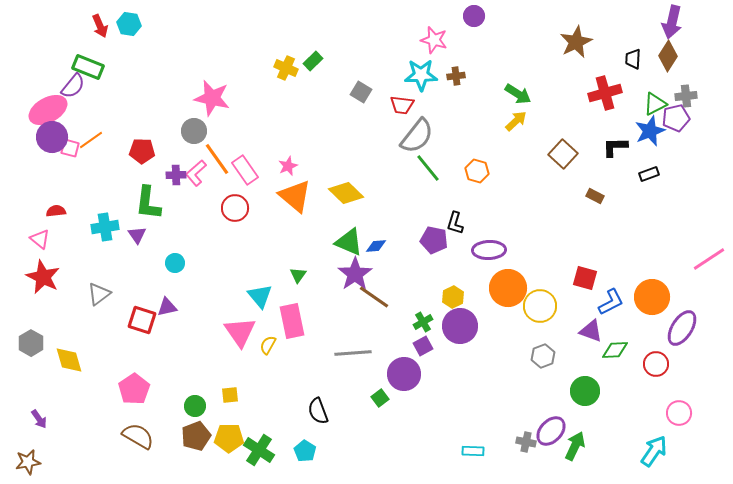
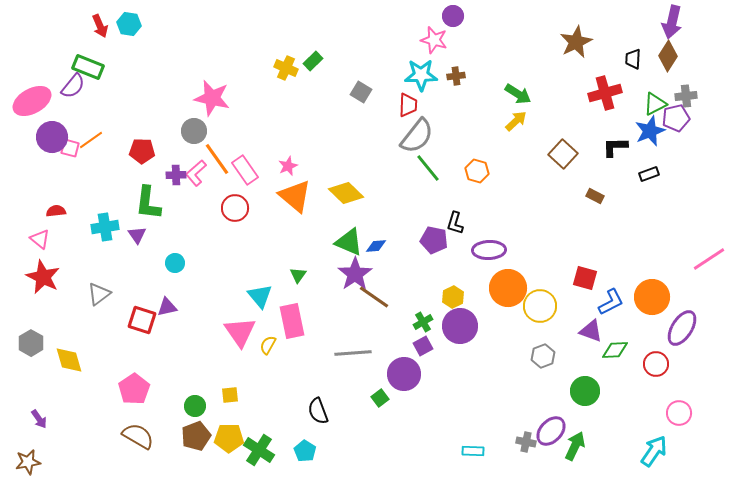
purple circle at (474, 16): moved 21 px left
red trapezoid at (402, 105): moved 6 px right; rotated 95 degrees counterclockwise
pink ellipse at (48, 110): moved 16 px left, 9 px up
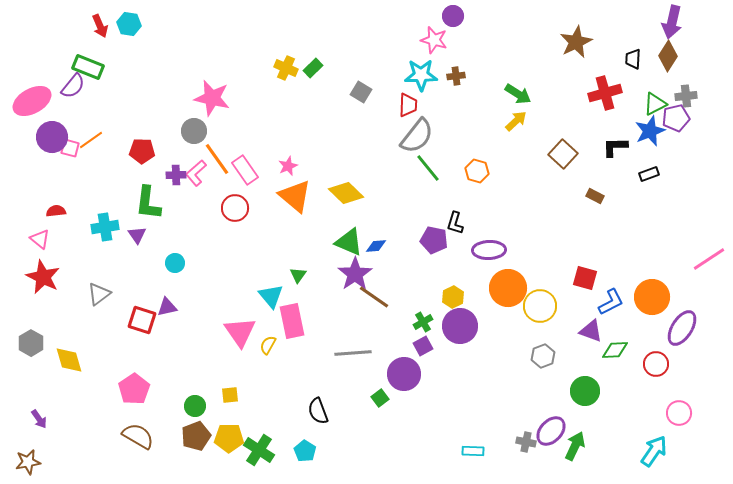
green rectangle at (313, 61): moved 7 px down
cyan triangle at (260, 296): moved 11 px right
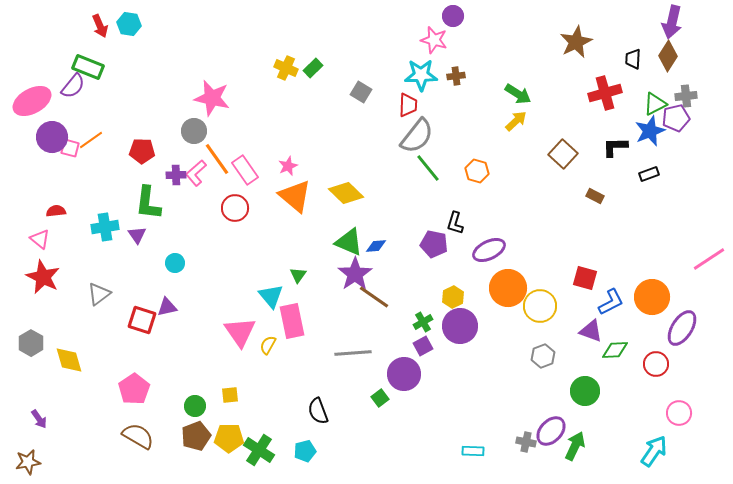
purple pentagon at (434, 240): moved 4 px down
purple ellipse at (489, 250): rotated 24 degrees counterclockwise
cyan pentagon at (305, 451): rotated 25 degrees clockwise
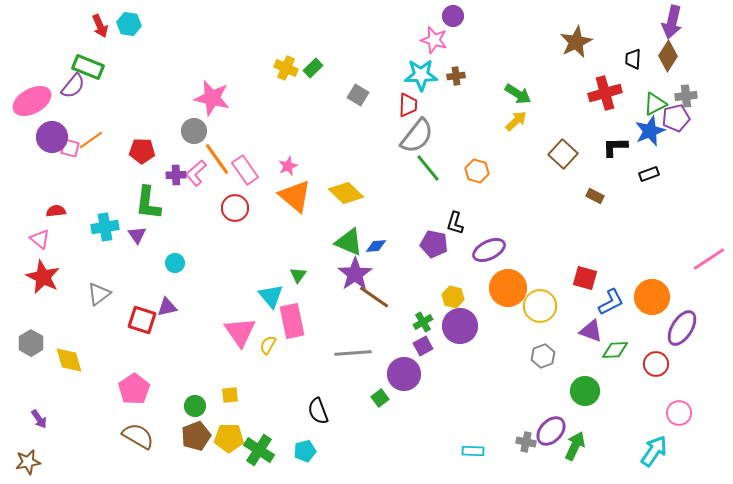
gray square at (361, 92): moved 3 px left, 3 px down
yellow hexagon at (453, 297): rotated 20 degrees counterclockwise
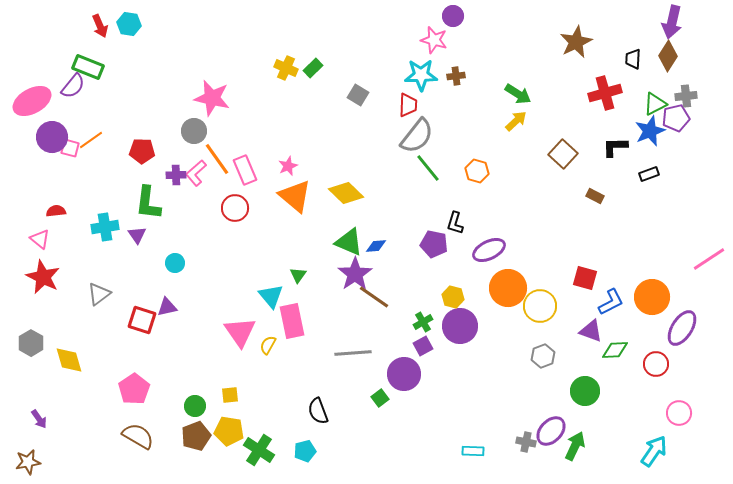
pink rectangle at (245, 170): rotated 12 degrees clockwise
yellow pentagon at (229, 438): moved 7 px up; rotated 8 degrees clockwise
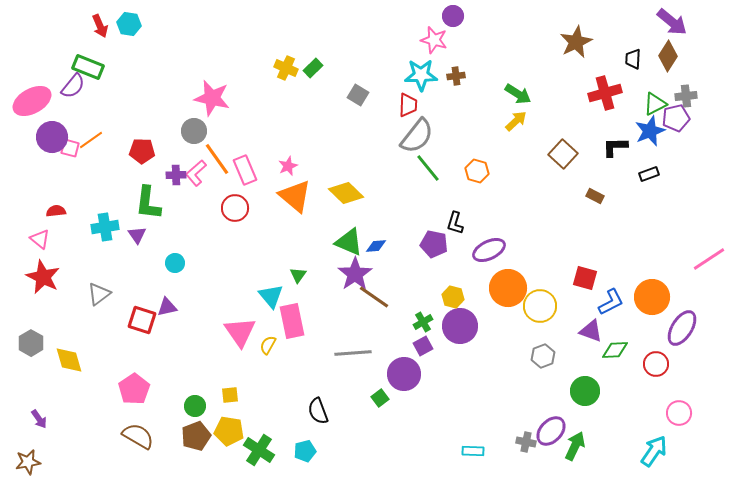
purple arrow at (672, 22): rotated 64 degrees counterclockwise
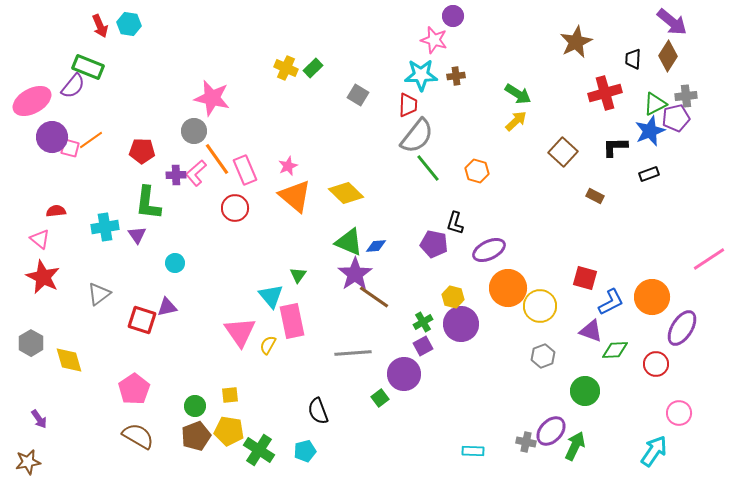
brown square at (563, 154): moved 2 px up
purple circle at (460, 326): moved 1 px right, 2 px up
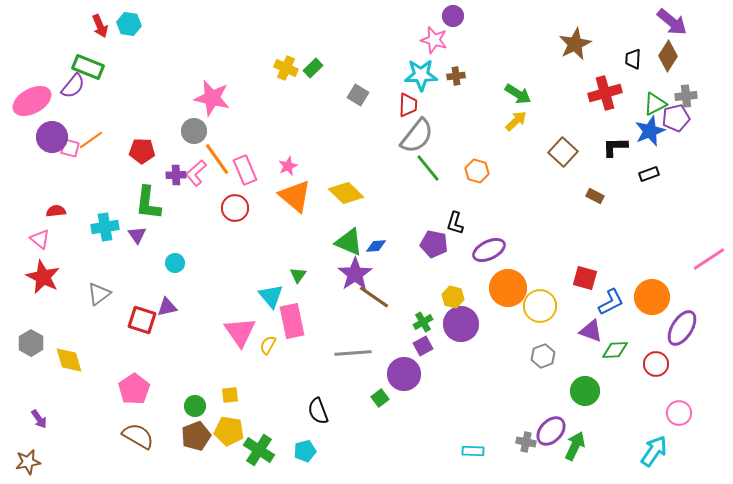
brown star at (576, 42): moved 1 px left, 2 px down
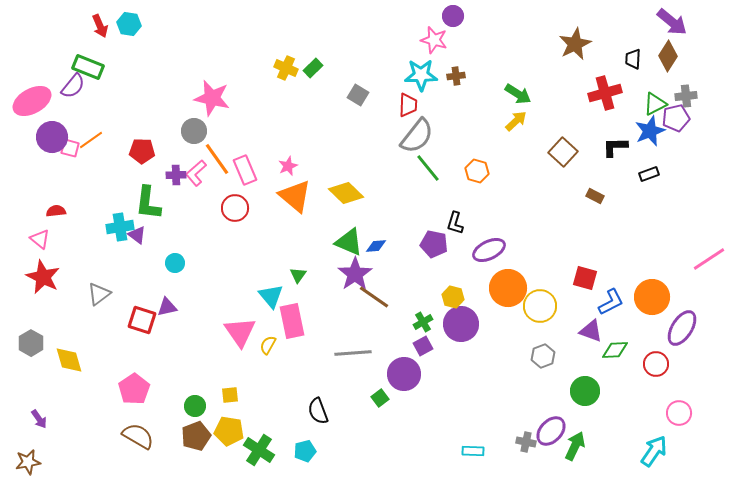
cyan cross at (105, 227): moved 15 px right
purple triangle at (137, 235): rotated 18 degrees counterclockwise
